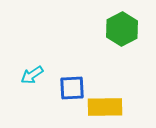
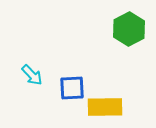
green hexagon: moved 7 px right
cyan arrow: rotated 100 degrees counterclockwise
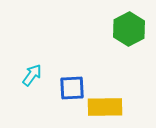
cyan arrow: rotated 100 degrees counterclockwise
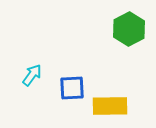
yellow rectangle: moved 5 px right, 1 px up
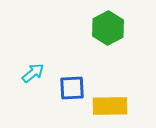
green hexagon: moved 21 px left, 1 px up
cyan arrow: moved 1 px right, 2 px up; rotated 15 degrees clockwise
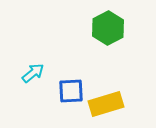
blue square: moved 1 px left, 3 px down
yellow rectangle: moved 4 px left, 2 px up; rotated 16 degrees counterclockwise
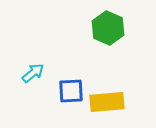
green hexagon: rotated 8 degrees counterclockwise
yellow rectangle: moved 1 px right, 2 px up; rotated 12 degrees clockwise
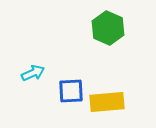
cyan arrow: rotated 15 degrees clockwise
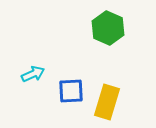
cyan arrow: moved 1 px down
yellow rectangle: rotated 68 degrees counterclockwise
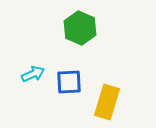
green hexagon: moved 28 px left
blue square: moved 2 px left, 9 px up
